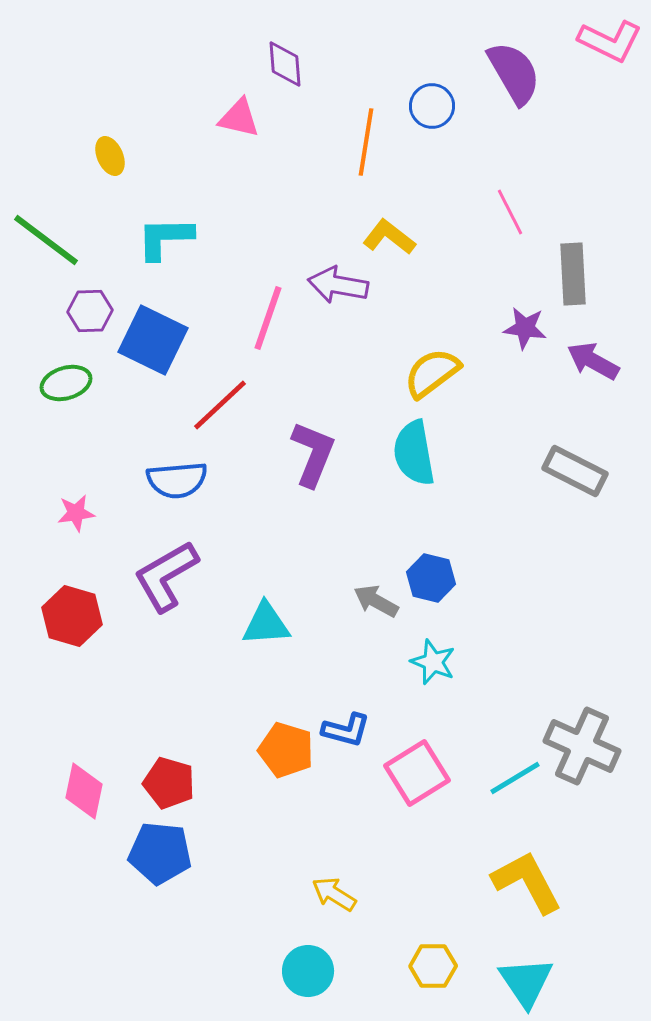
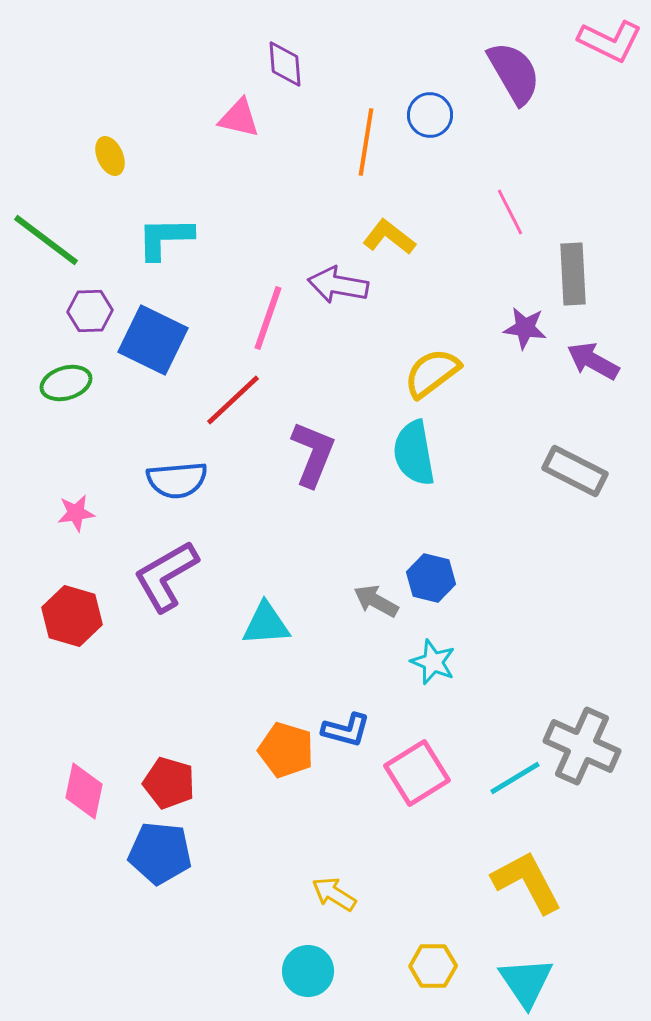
blue circle at (432, 106): moved 2 px left, 9 px down
red line at (220, 405): moved 13 px right, 5 px up
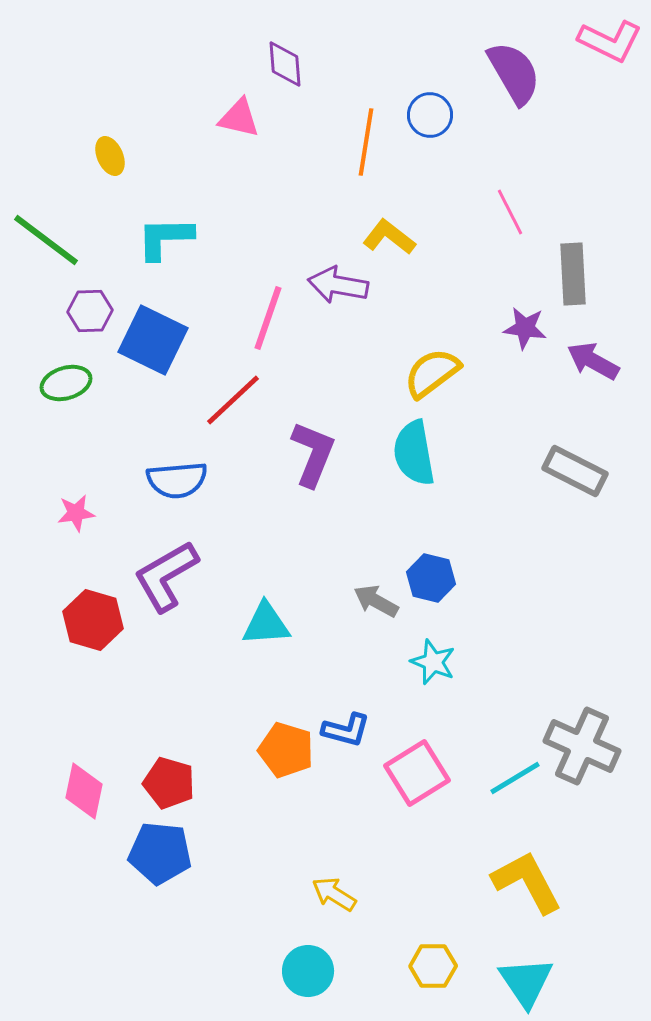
red hexagon at (72, 616): moved 21 px right, 4 px down
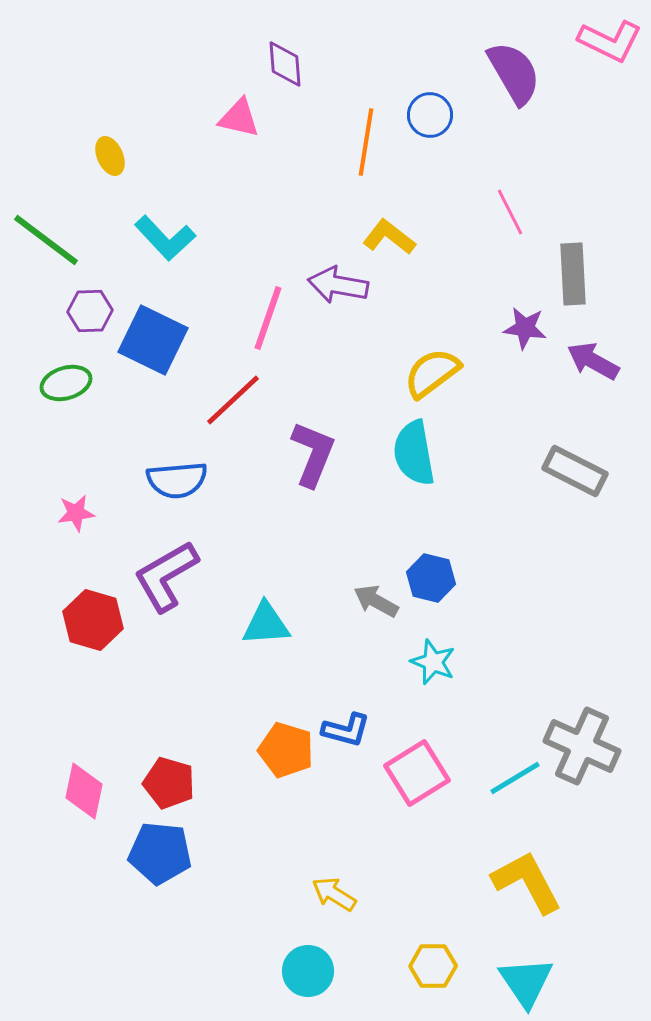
cyan L-shape at (165, 238): rotated 132 degrees counterclockwise
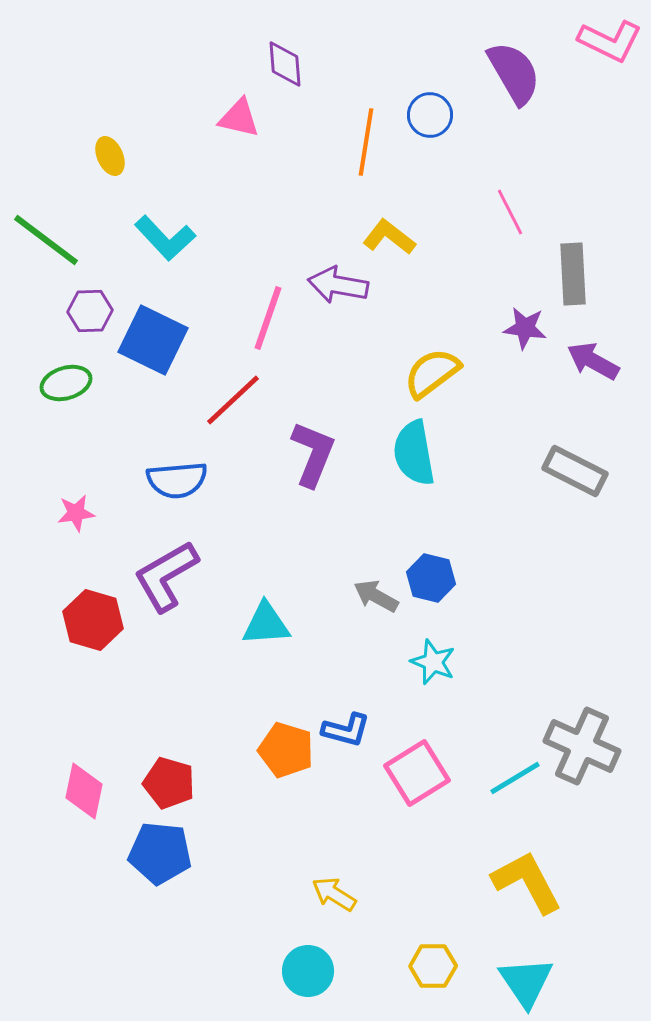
gray arrow at (376, 601): moved 5 px up
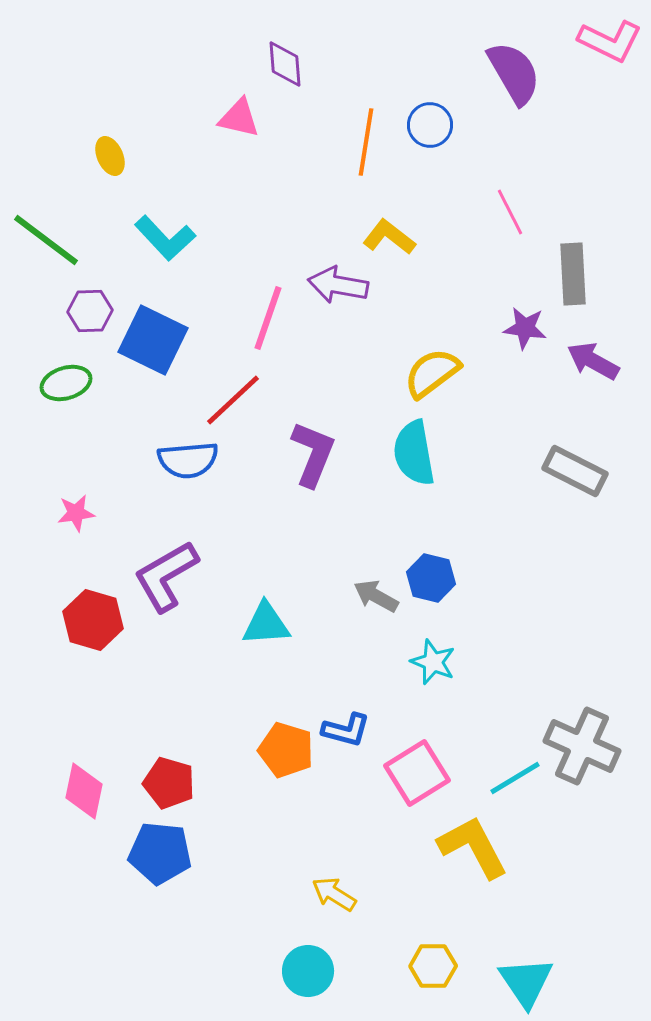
blue circle at (430, 115): moved 10 px down
blue semicircle at (177, 480): moved 11 px right, 20 px up
yellow L-shape at (527, 882): moved 54 px left, 35 px up
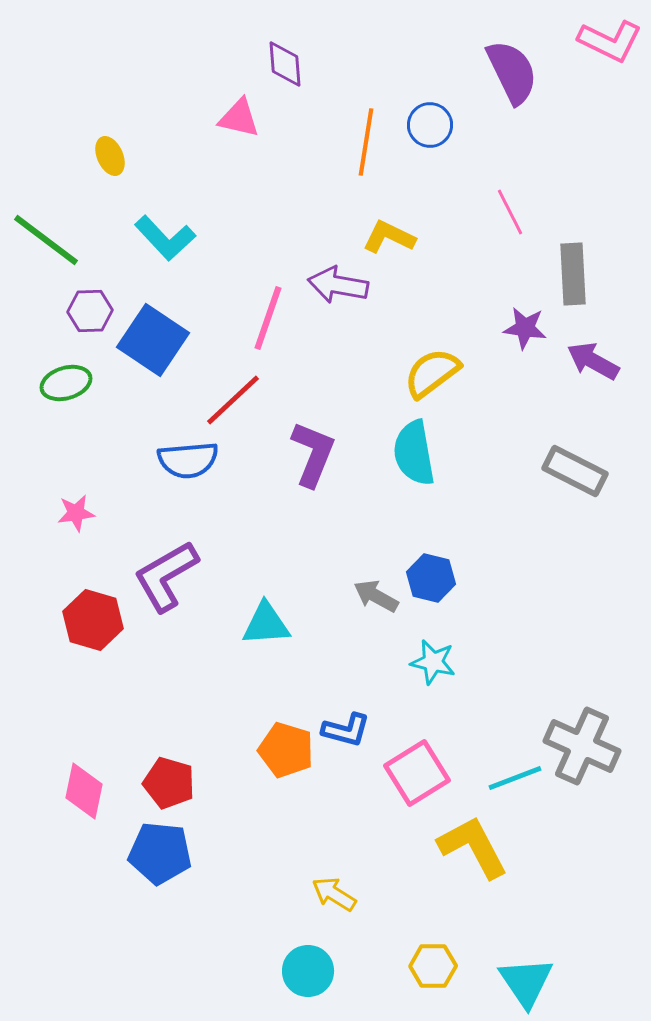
purple semicircle at (514, 73): moved 2 px left, 1 px up; rotated 4 degrees clockwise
yellow L-shape at (389, 237): rotated 12 degrees counterclockwise
blue square at (153, 340): rotated 8 degrees clockwise
cyan star at (433, 662): rotated 9 degrees counterclockwise
cyan line at (515, 778): rotated 10 degrees clockwise
